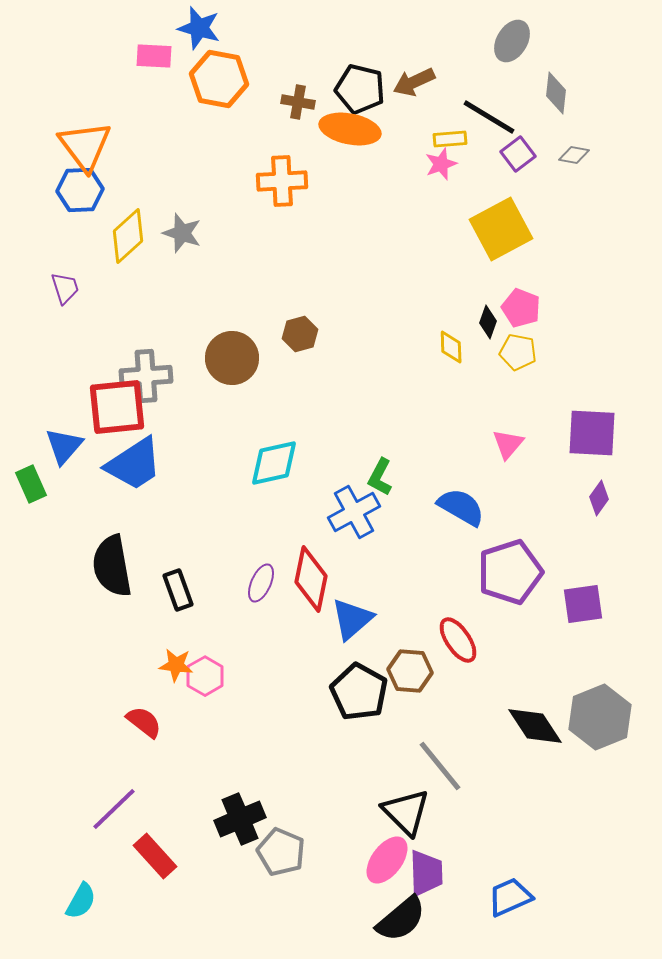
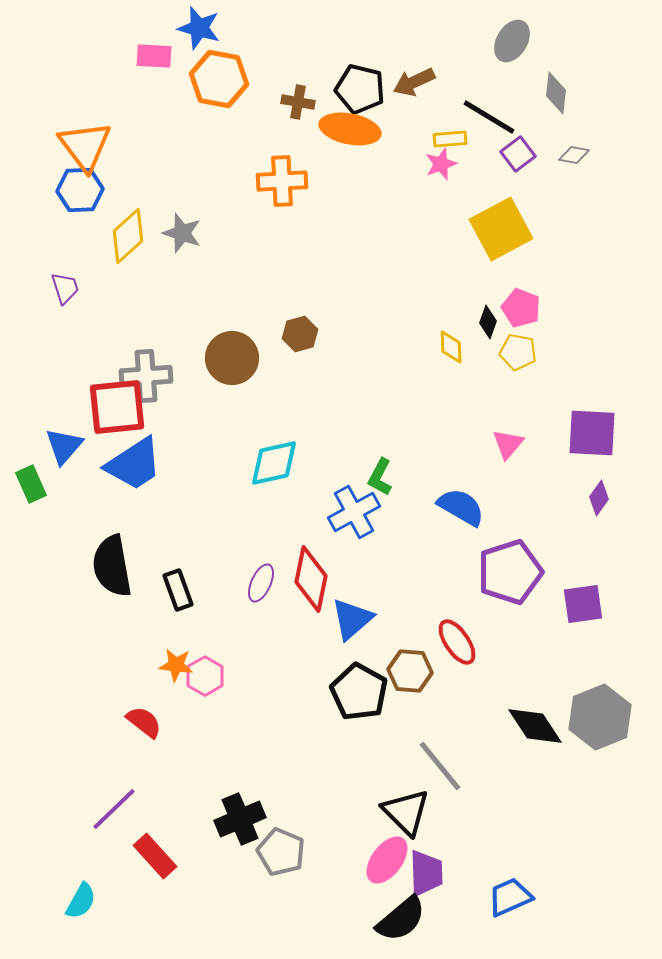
red ellipse at (458, 640): moved 1 px left, 2 px down
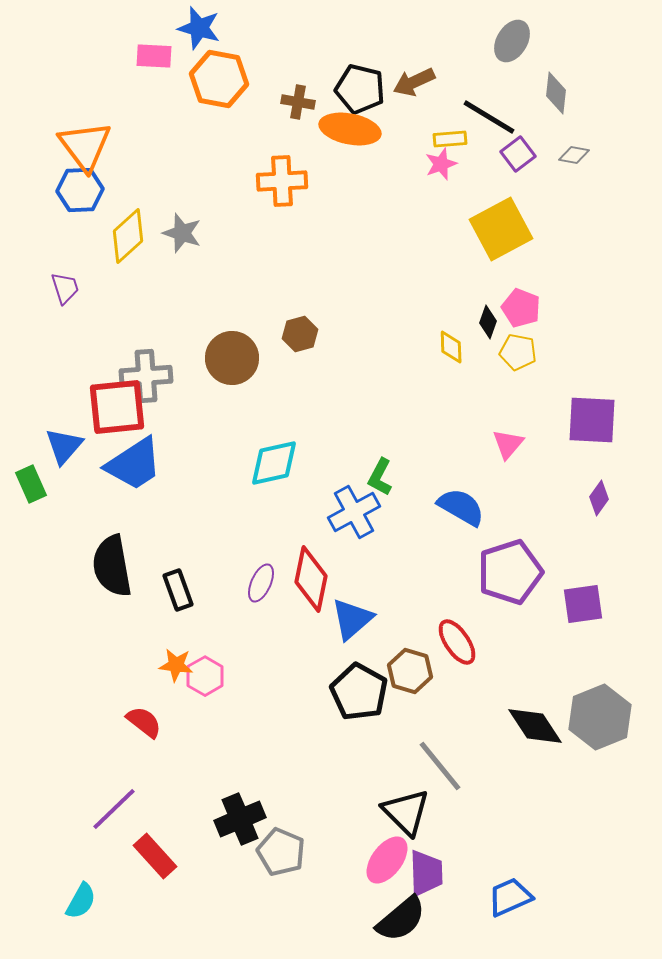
purple square at (592, 433): moved 13 px up
brown hexagon at (410, 671): rotated 12 degrees clockwise
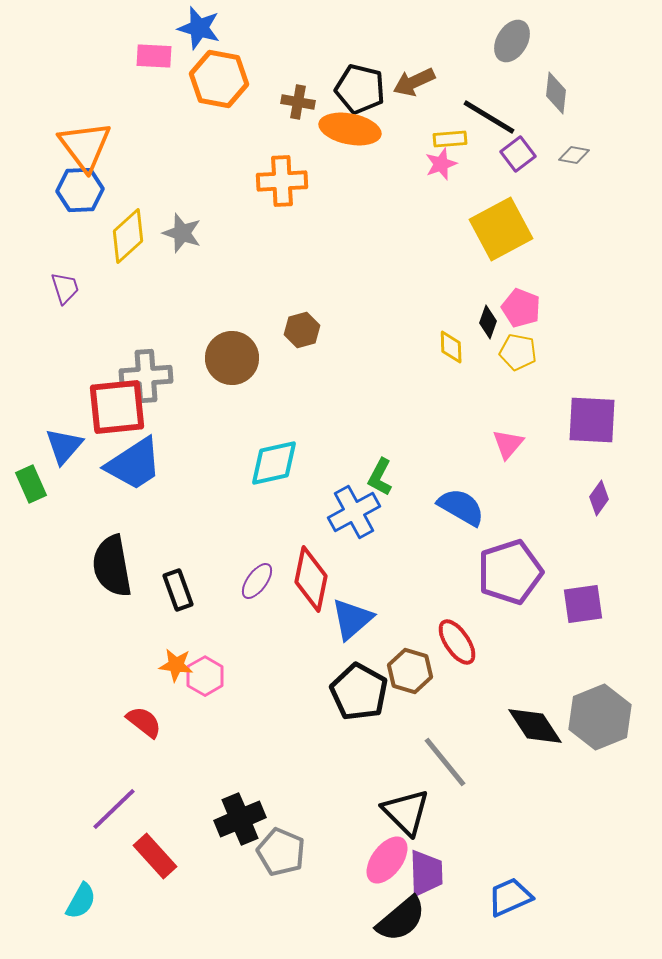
brown hexagon at (300, 334): moved 2 px right, 4 px up
purple ellipse at (261, 583): moved 4 px left, 2 px up; rotated 12 degrees clockwise
gray line at (440, 766): moved 5 px right, 4 px up
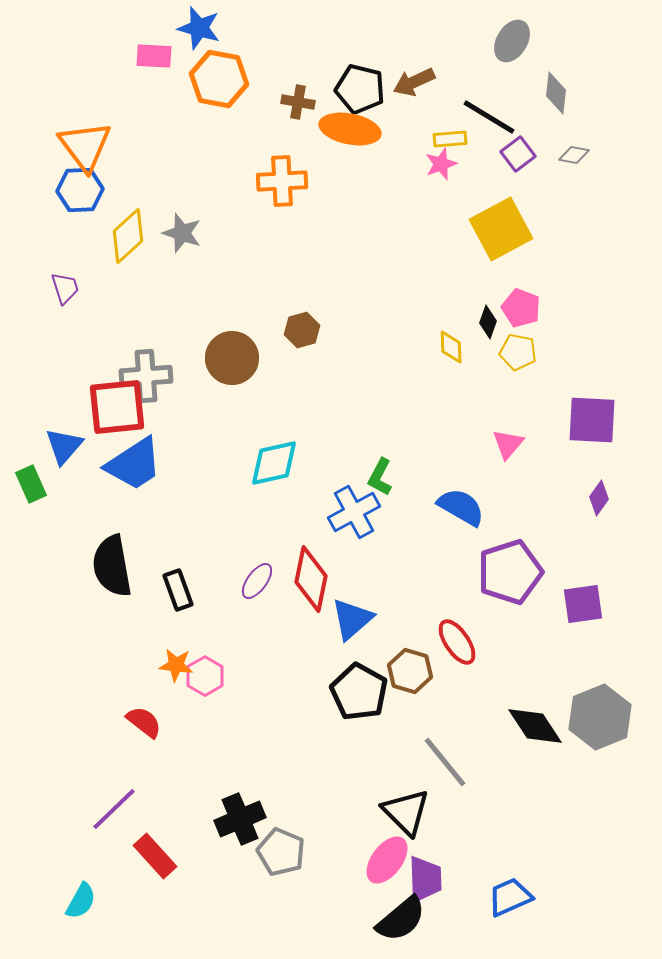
purple trapezoid at (426, 873): moved 1 px left, 6 px down
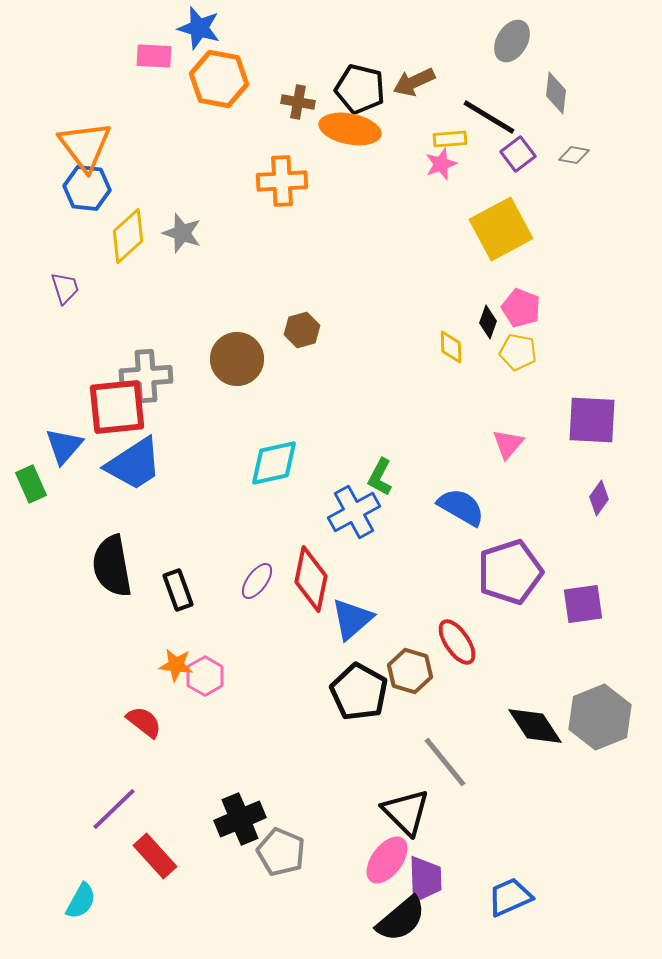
blue hexagon at (80, 190): moved 7 px right, 2 px up; rotated 9 degrees clockwise
brown circle at (232, 358): moved 5 px right, 1 px down
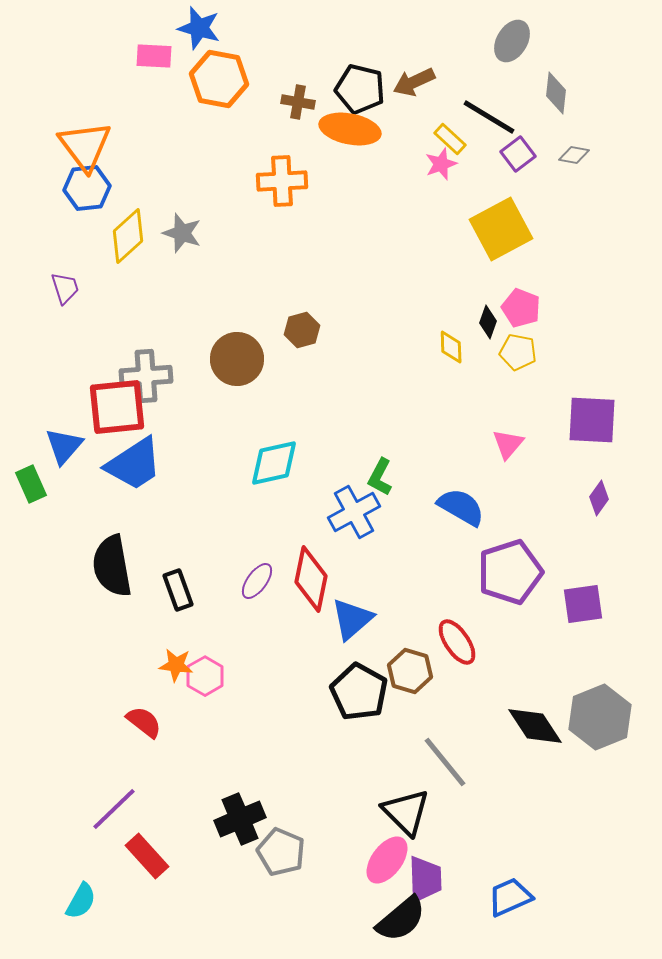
yellow rectangle at (450, 139): rotated 48 degrees clockwise
blue hexagon at (87, 188): rotated 12 degrees counterclockwise
red rectangle at (155, 856): moved 8 px left
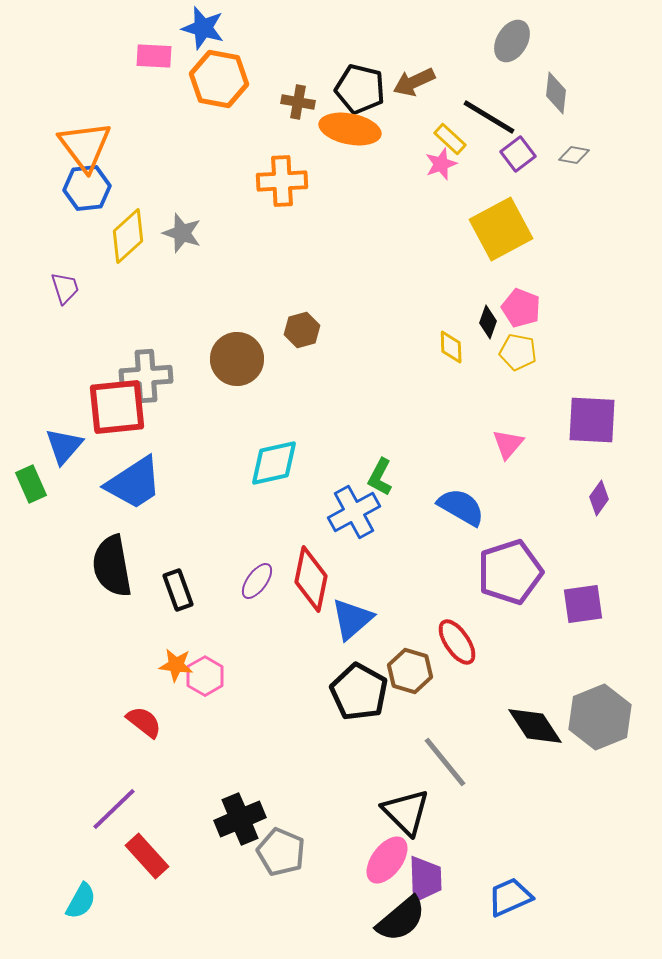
blue star at (199, 28): moved 4 px right
blue trapezoid at (134, 464): moved 19 px down
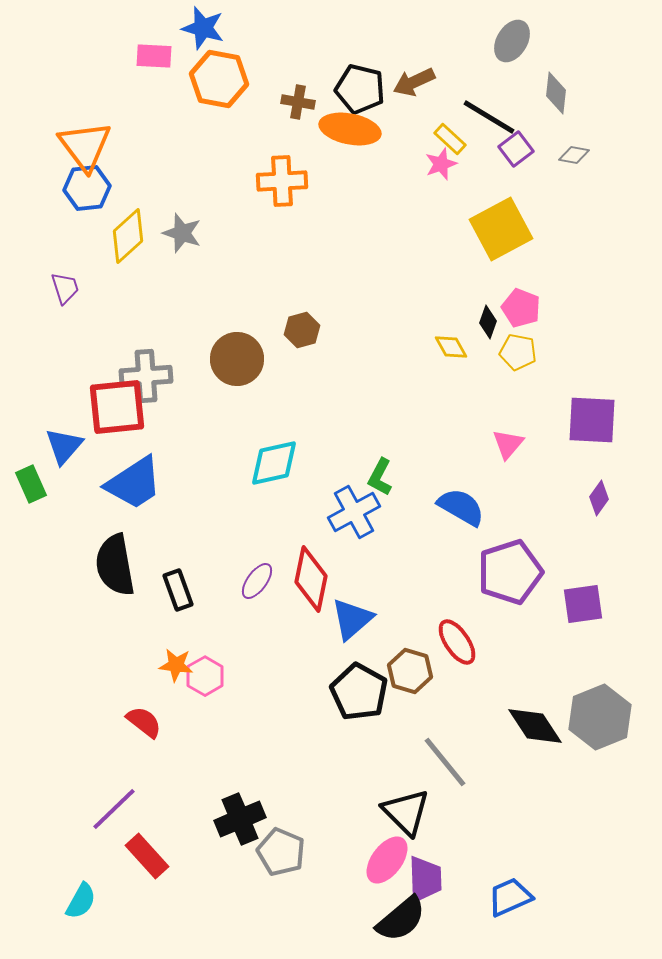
purple square at (518, 154): moved 2 px left, 5 px up
yellow diamond at (451, 347): rotated 28 degrees counterclockwise
black semicircle at (112, 566): moved 3 px right, 1 px up
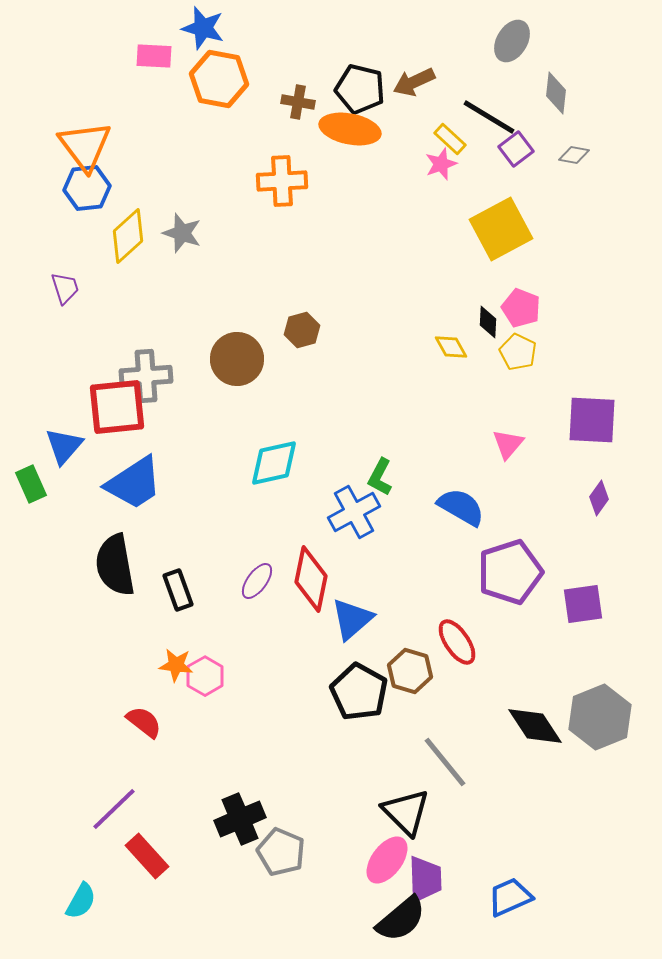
black diamond at (488, 322): rotated 16 degrees counterclockwise
yellow pentagon at (518, 352): rotated 15 degrees clockwise
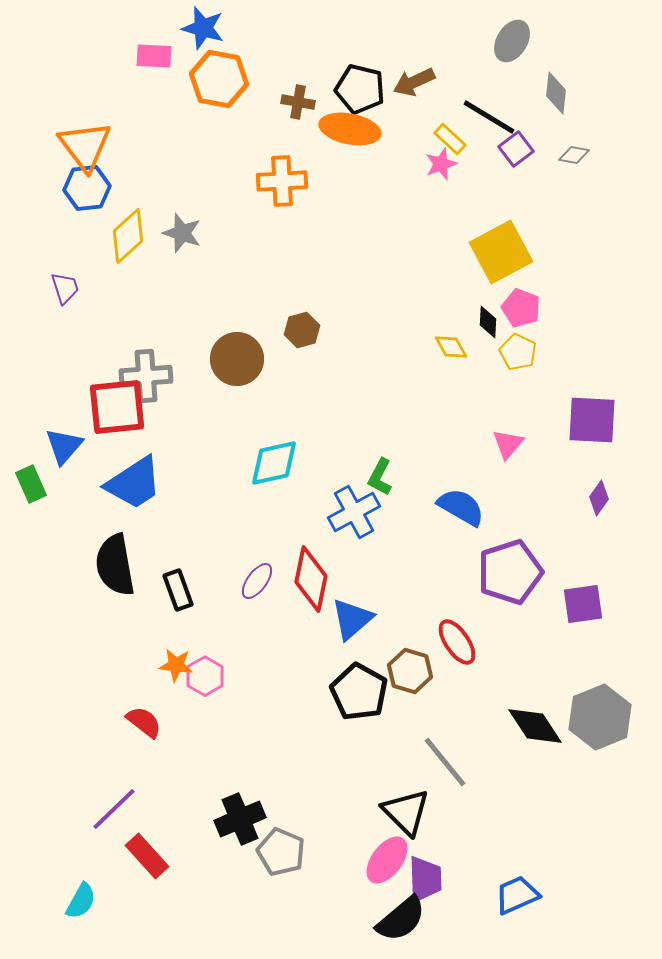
yellow square at (501, 229): moved 23 px down
blue trapezoid at (510, 897): moved 7 px right, 2 px up
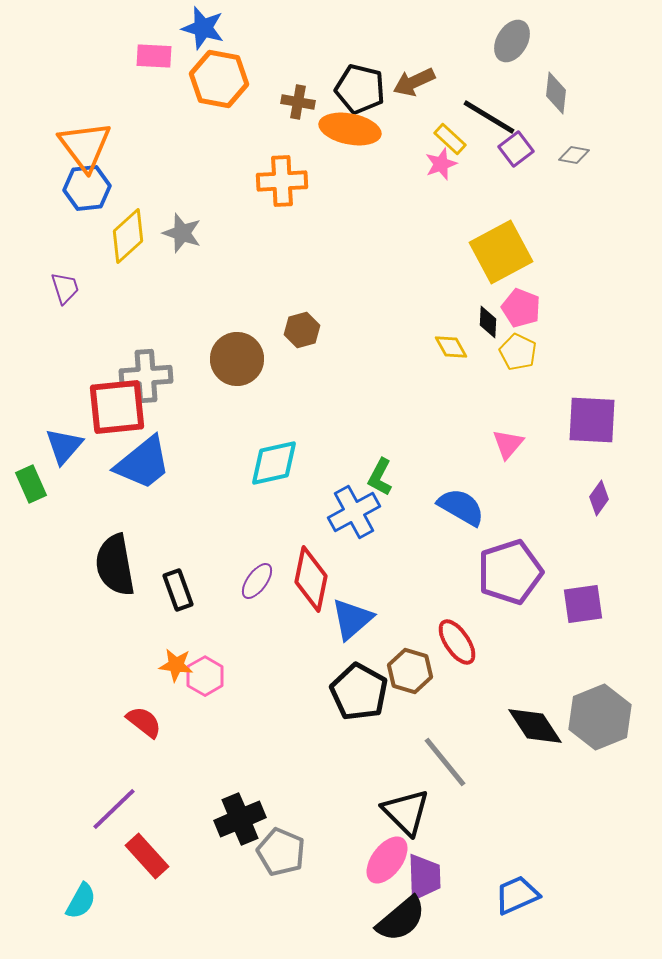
blue trapezoid at (134, 483): moved 9 px right, 20 px up; rotated 6 degrees counterclockwise
purple trapezoid at (425, 879): moved 1 px left, 2 px up
